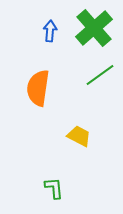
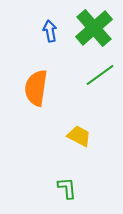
blue arrow: rotated 15 degrees counterclockwise
orange semicircle: moved 2 px left
green L-shape: moved 13 px right
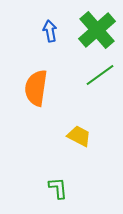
green cross: moved 3 px right, 2 px down
green L-shape: moved 9 px left
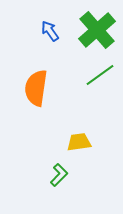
blue arrow: rotated 25 degrees counterclockwise
yellow trapezoid: moved 6 px down; rotated 35 degrees counterclockwise
green L-shape: moved 1 px right, 13 px up; rotated 50 degrees clockwise
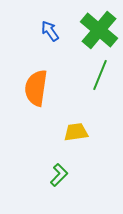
green cross: moved 2 px right; rotated 9 degrees counterclockwise
green line: rotated 32 degrees counterclockwise
yellow trapezoid: moved 3 px left, 10 px up
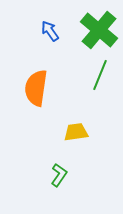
green L-shape: rotated 10 degrees counterclockwise
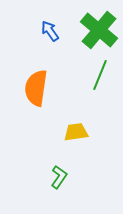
green L-shape: moved 2 px down
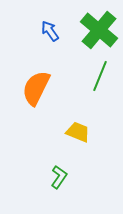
green line: moved 1 px down
orange semicircle: rotated 18 degrees clockwise
yellow trapezoid: moved 2 px right; rotated 30 degrees clockwise
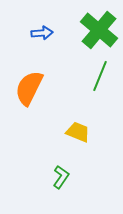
blue arrow: moved 8 px left, 2 px down; rotated 120 degrees clockwise
orange semicircle: moved 7 px left
green L-shape: moved 2 px right
